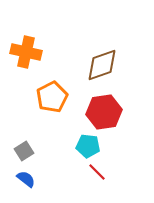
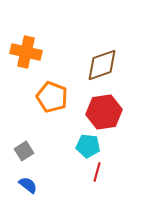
orange pentagon: rotated 24 degrees counterclockwise
red line: rotated 60 degrees clockwise
blue semicircle: moved 2 px right, 6 px down
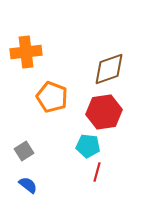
orange cross: rotated 20 degrees counterclockwise
brown diamond: moved 7 px right, 4 px down
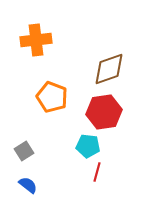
orange cross: moved 10 px right, 12 px up
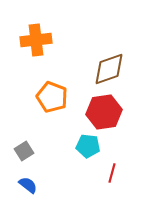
red line: moved 15 px right, 1 px down
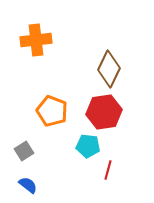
brown diamond: rotated 45 degrees counterclockwise
orange pentagon: moved 14 px down
red line: moved 4 px left, 3 px up
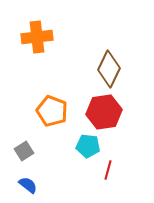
orange cross: moved 1 px right, 3 px up
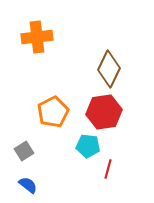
orange pentagon: moved 1 px right, 1 px down; rotated 24 degrees clockwise
red line: moved 1 px up
